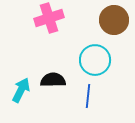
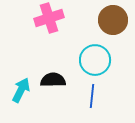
brown circle: moved 1 px left
blue line: moved 4 px right
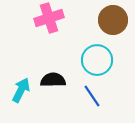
cyan circle: moved 2 px right
blue line: rotated 40 degrees counterclockwise
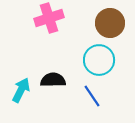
brown circle: moved 3 px left, 3 px down
cyan circle: moved 2 px right
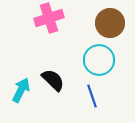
black semicircle: rotated 45 degrees clockwise
blue line: rotated 15 degrees clockwise
